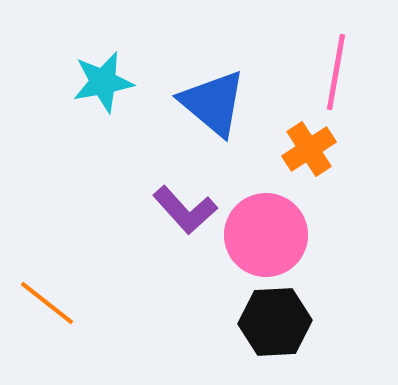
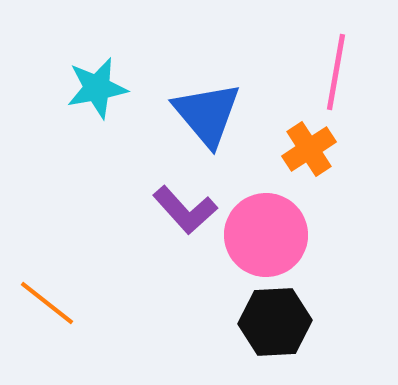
cyan star: moved 6 px left, 6 px down
blue triangle: moved 6 px left, 11 px down; rotated 10 degrees clockwise
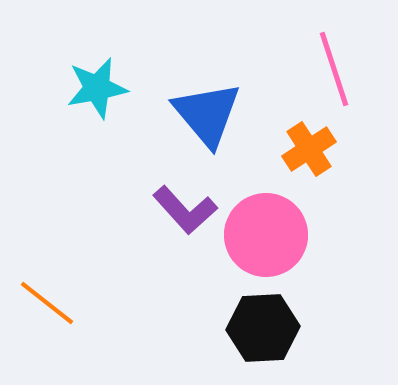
pink line: moved 2 px left, 3 px up; rotated 28 degrees counterclockwise
black hexagon: moved 12 px left, 6 px down
